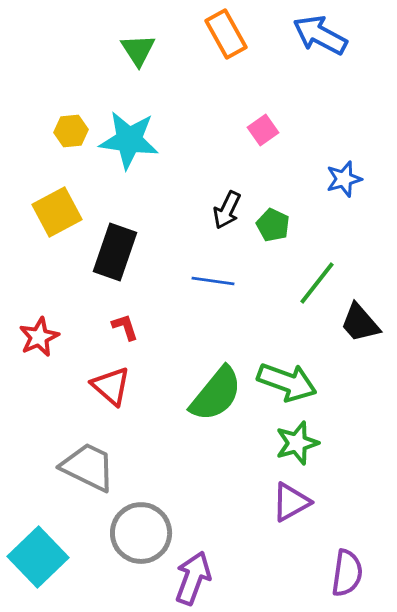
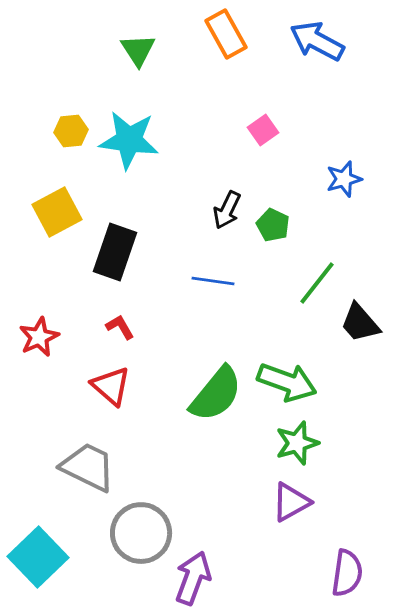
blue arrow: moved 3 px left, 6 px down
red L-shape: moved 5 px left; rotated 12 degrees counterclockwise
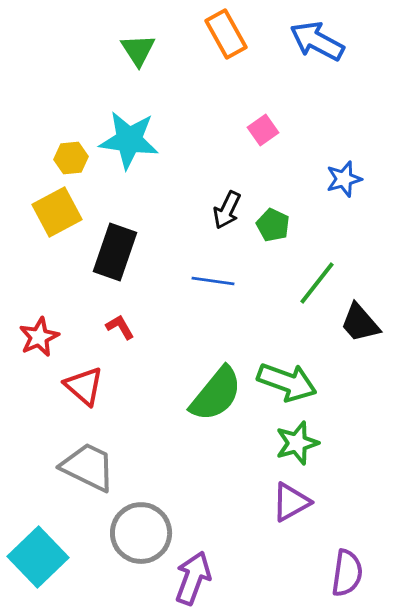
yellow hexagon: moved 27 px down
red triangle: moved 27 px left
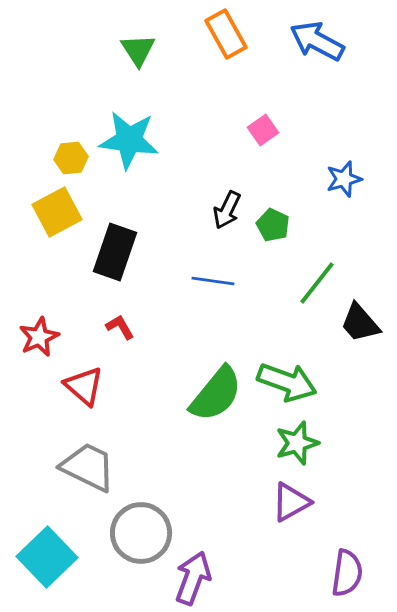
cyan square: moved 9 px right
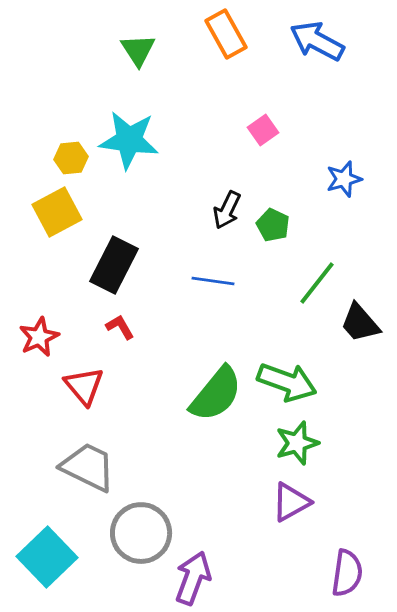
black rectangle: moved 1 px left, 13 px down; rotated 8 degrees clockwise
red triangle: rotated 9 degrees clockwise
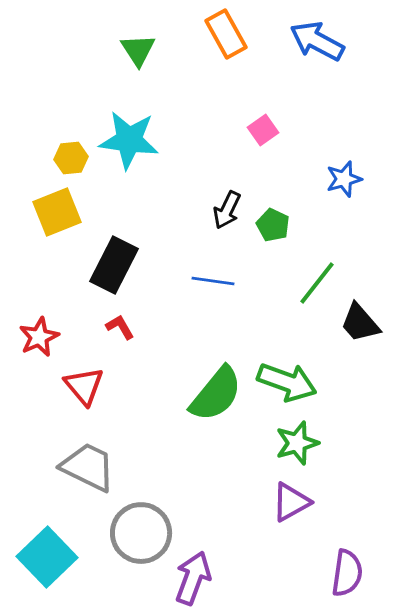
yellow square: rotated 6 degrees clockwise
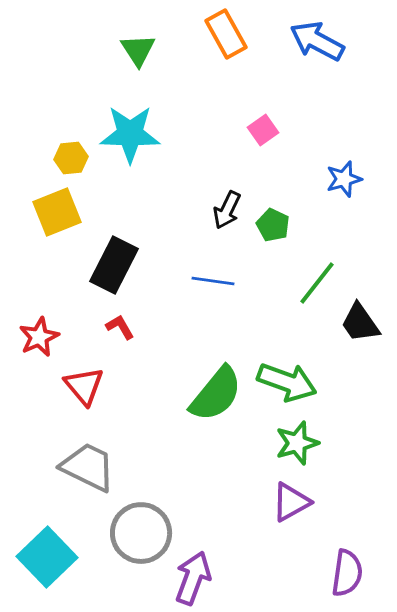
cyan star: moved 1 px right, 6 px up; rotated 6 degrees counterclockwise
black trapezoid: rotated 6 degrees clockwise
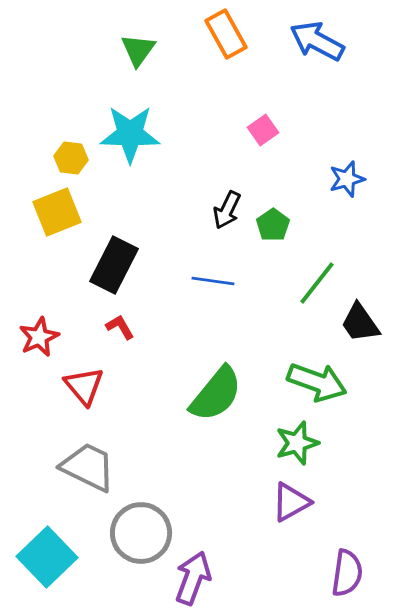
green triangle: rotated 9 degrees clockwise
yellow hexagon: rotated 12 degrees clockwise
blue star: moved 3 px right
green pentagon: rotated 12 degrees clockwise
green arrow: moved 30 px right
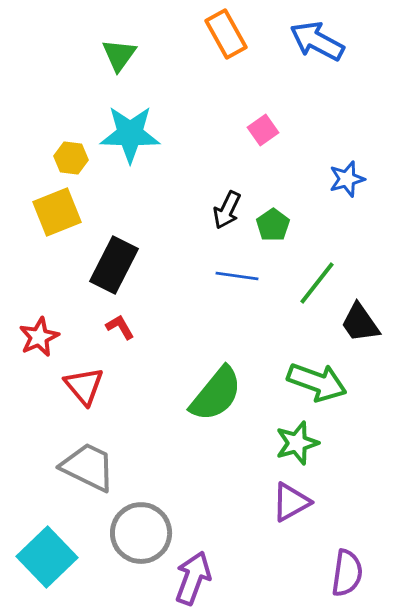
green triangle: moved 19 px left, 5 px down
blue line: moved 24 px right, 5 px up
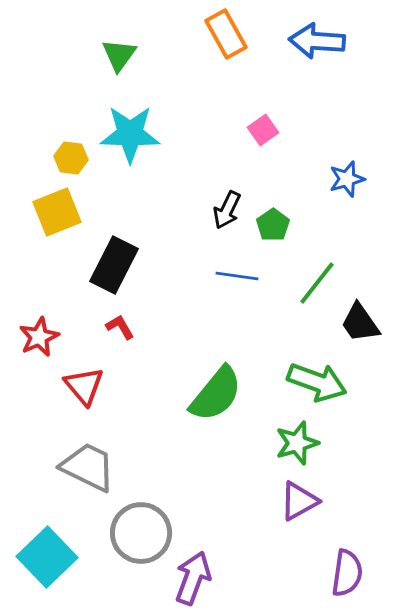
blue arrow: rotated 24 degrees counterclockwise
purple triangle: moved 8 px right, 1 px up
